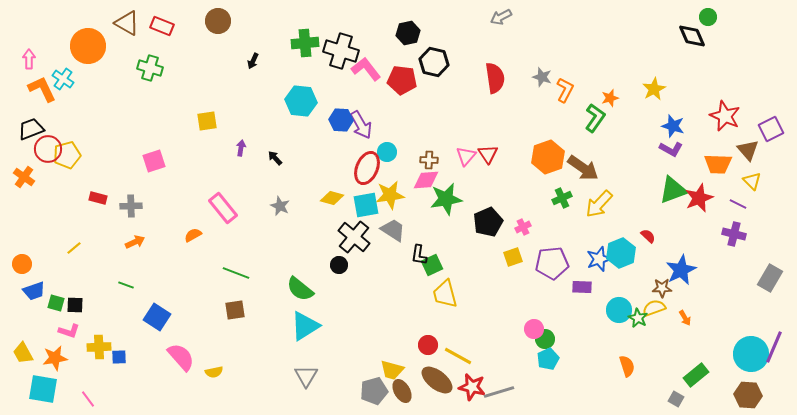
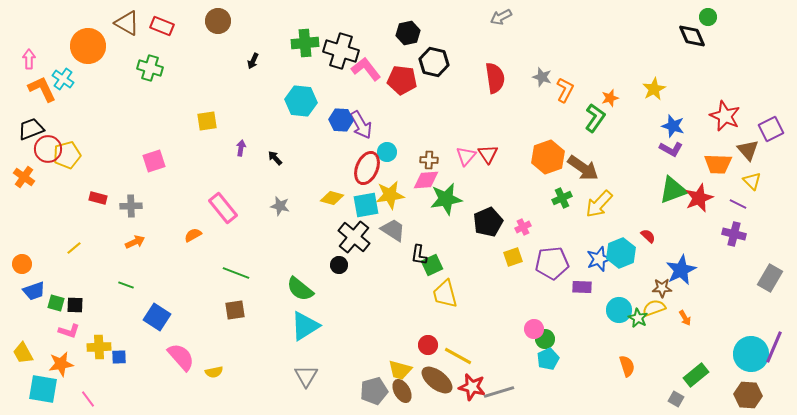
gray star at (280, 206): rotated 12 degrees counterclockwise
orange star at (55, 358): moved 6 px right, 6 px down
yellow trapezoid at (392, 370): moved 8 px right
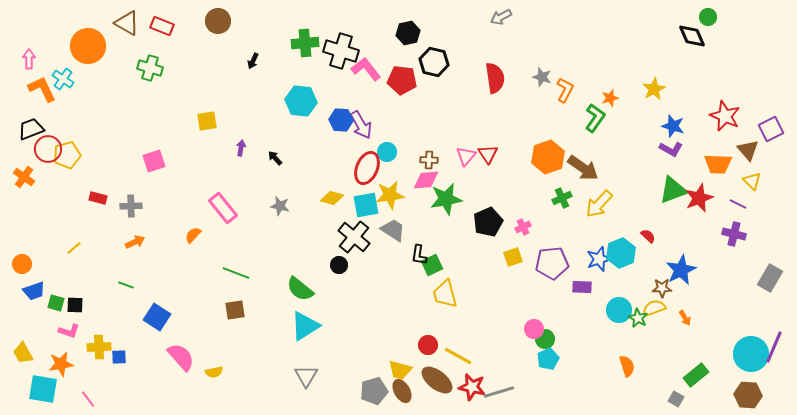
orange semicircle at (193, 235): rotated 18 degrees counterclockwise
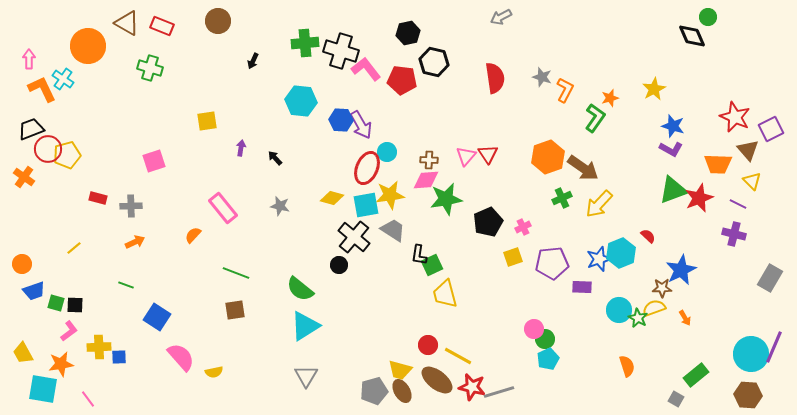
red star at (725, 116): moved 10 px right, 1 px down
pink L-shape at (69, 331): rotated 55 degrees counterclockwise
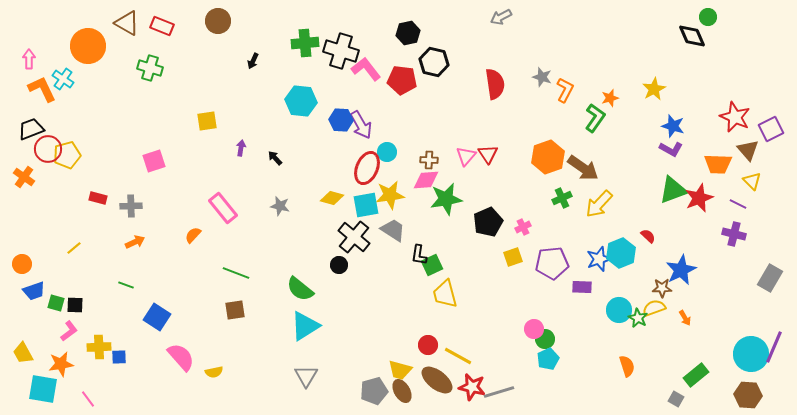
red semicircle at (495, 78): moved 6 px down
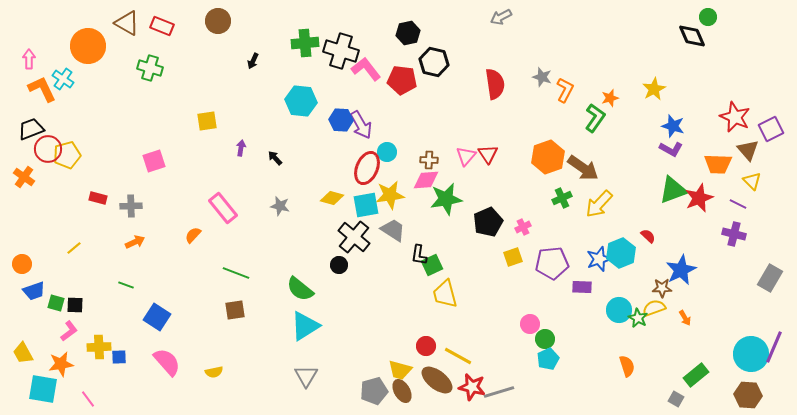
pink circle at (534, 329): moved 4 px left, 5 px up
red circle at (428, 345): moved 2 px left, 1 px down
pink semicircle at (181, 357): moved 14 px left, 5 px down
